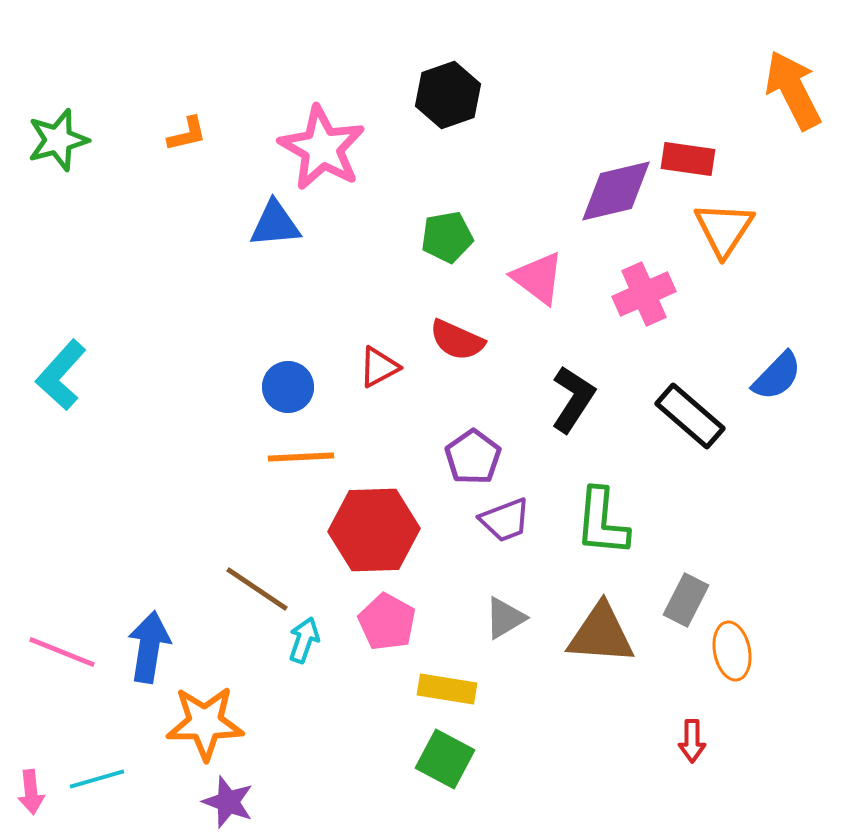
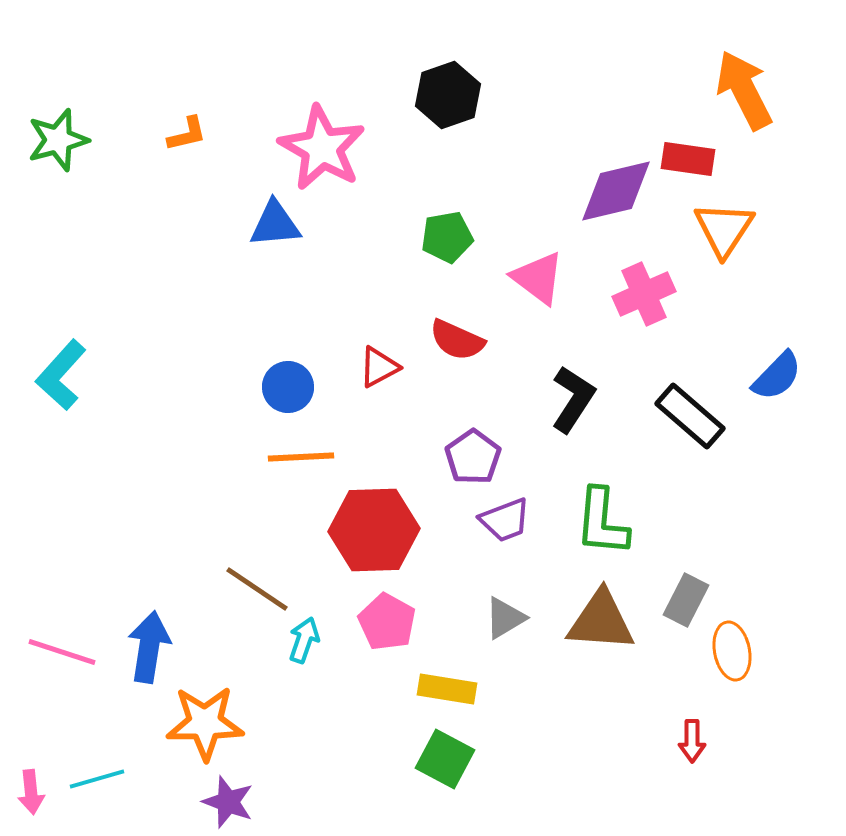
orange arrow: moved 49 px left
brown triangle: moved 13 px up
pink line: rotated 4 degrees counterclockwise
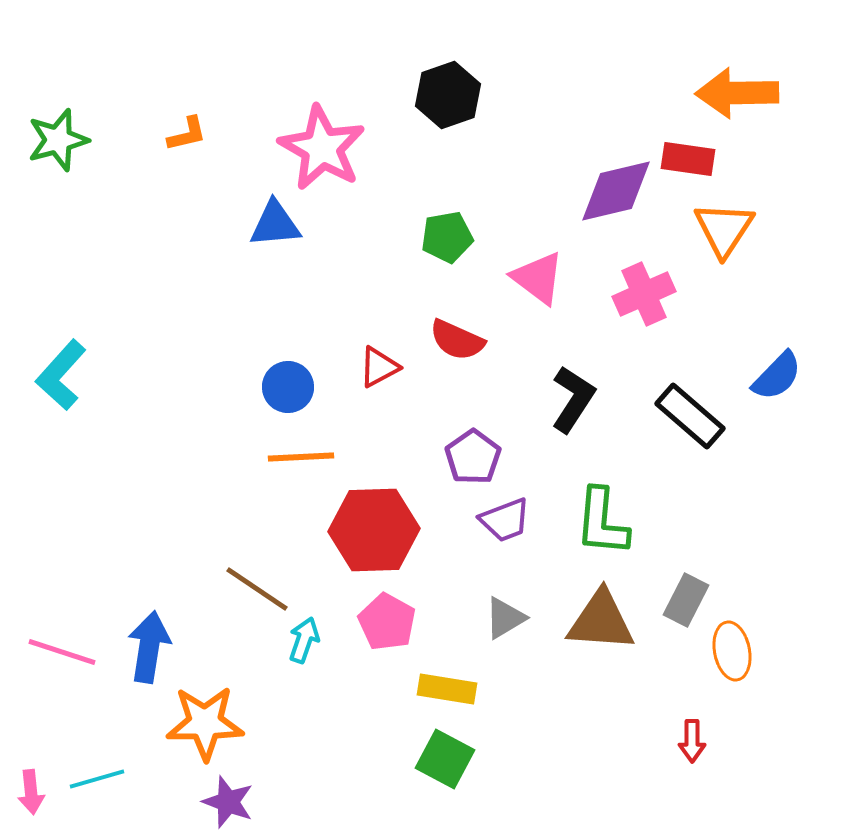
orange arrow: moved 7 px left, 3 px down; rotated 64 degrees counterclockwise
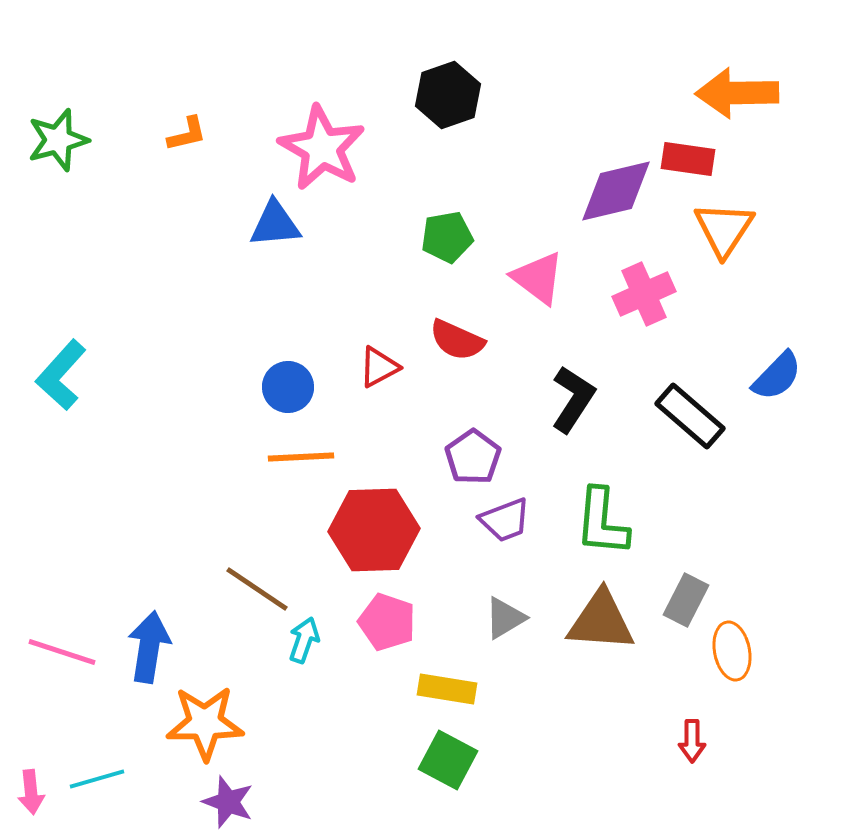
pink pentagon: rotated 10 degrees counterclockwise
green square: moved 3 px right, 1 px down
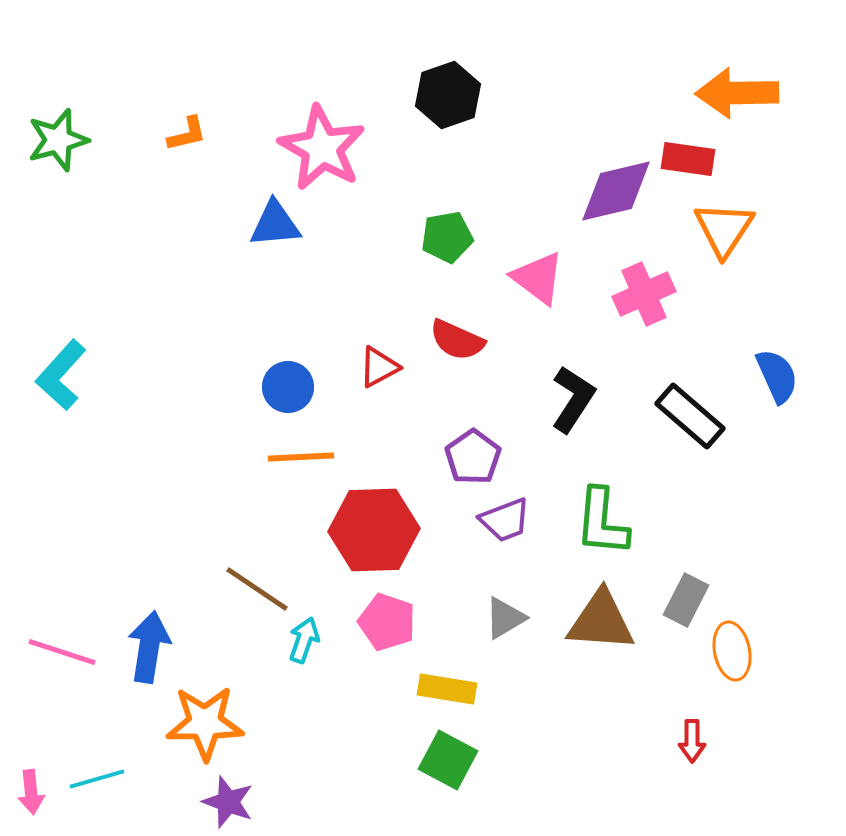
blue semicircle: rotated 68 degrees counterclockwise
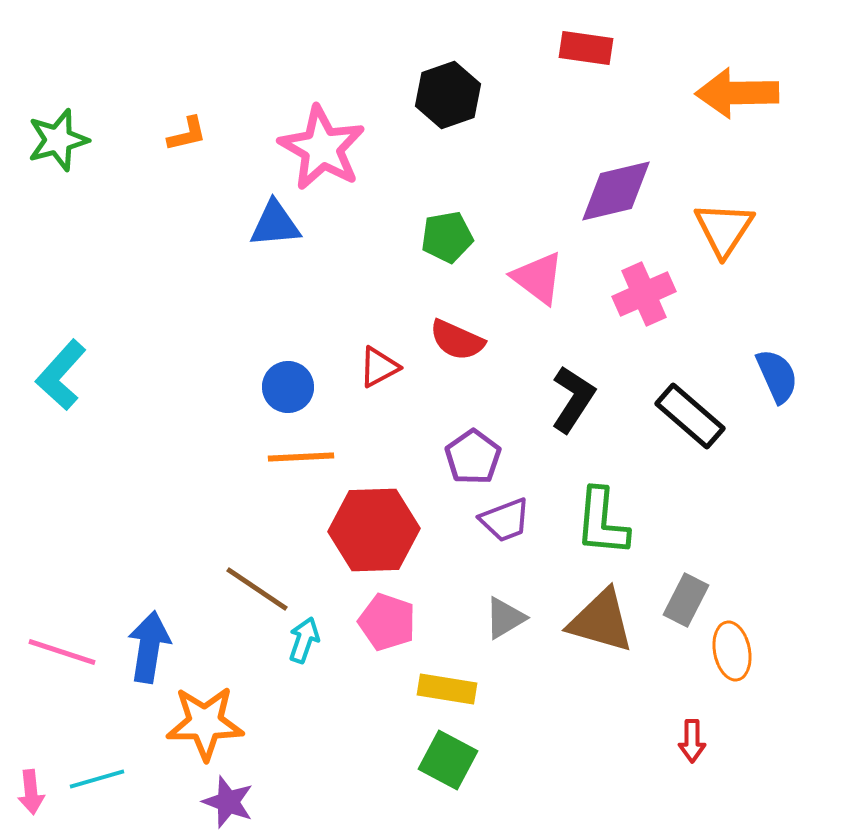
red rectangle: moved 102 px left, 111 px up
brown triangle: rotated 12 degrees clockwise
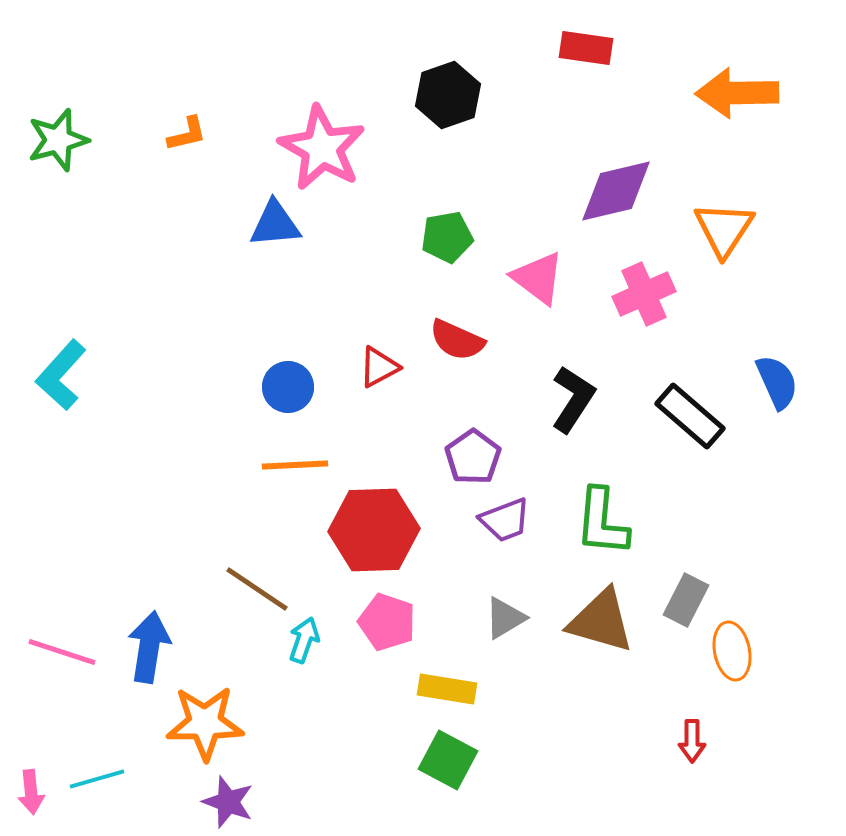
blue semicircle: moved 6 px down
orange line: moved 6 px left, 8 px down
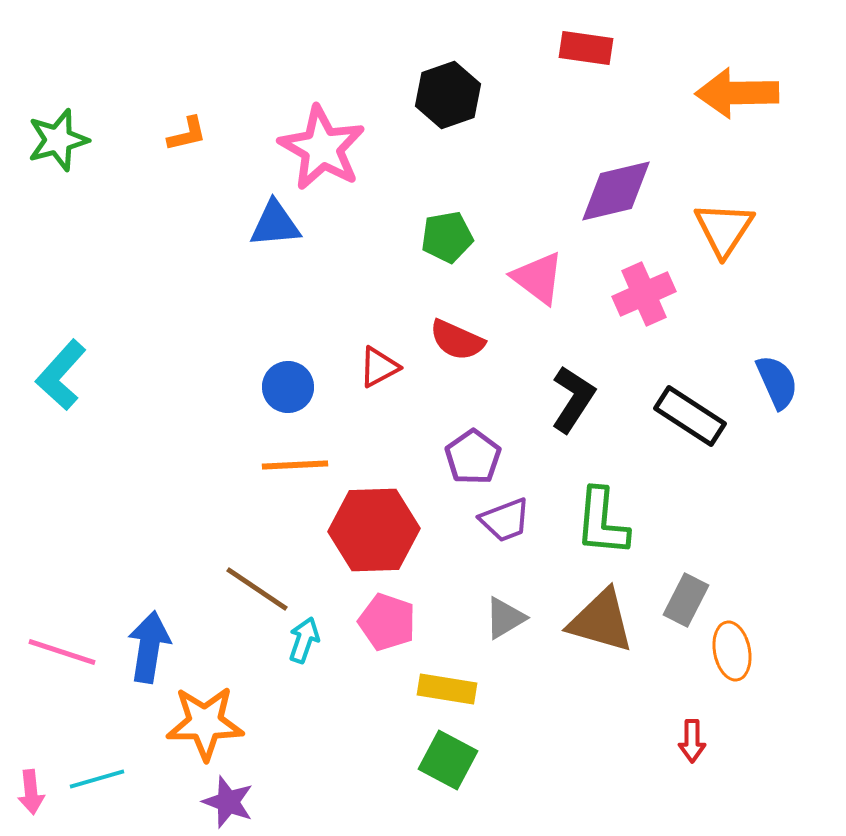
black rectangle: rotated 8 degrees counterclockwise
